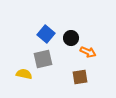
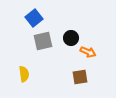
blue square: moved 12 px left, 16 px up; rotated 12 degrees clockwise
gray square: moved 18 px up
yellow semicircle: rotated 70 degrees clockwise
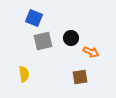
blue square: rotated 30 degrees counterclockwise
orange arrow: moved 3 px right
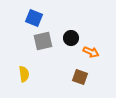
brown square: rotated 28 degrees clockwise
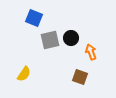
gray square: moved 7 px right, 1 px up
orange arrow: rotated 133 degrees counterclockwise
yellow semicircle: rotated 42 degrees clockwise
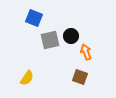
black circle: moved 2 px up
orange arrow: moved 5 px left
yellow semicircle: moved 3 px right, 4 px down
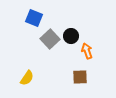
gray square: moved 1 px up; rotated 30 degrees counterclockwise
orange arrow: moved 1 px right, 1 px up
brown square: rotated 21 degrees counterclockwise
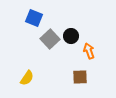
orange arrow: moved 2 px right
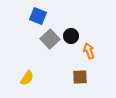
blue square: moved 4 px right, 2 px up
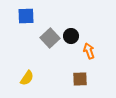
blue square: moved 12 px left; rotated 24 degrees counterclockwise
gray square: moved 1 px up
brown square: moved 2 px down
